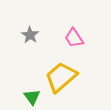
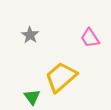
pink trapezoid: moved 16 px right
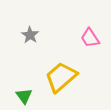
green triangle: moved 8 px left, 1 px up
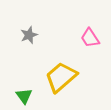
gray star: moved 1 px left; rotated 18 degrees clockwise
